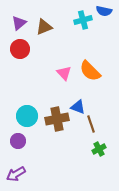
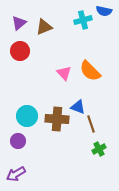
red circle: moved 2 px down
brown cross: rotated 15 degrees clockwise
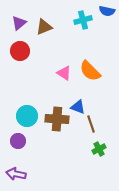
blue semicircle: moved 3 px right
pink triangle: rotated 14 degrees counterclockwise
purple arrow: rotated 42 degrees clockwise
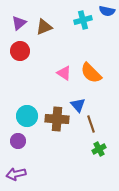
orange semicircle: moved 1 px right, 2 px down
blue triangle: moved 2 px up; rotated 28 degrees clockwise
purple arrow: rotated 24 degrees counterclockwise
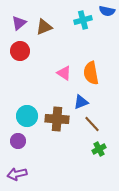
orange semicircle: rotated 35 degrees clockwise
blue triangle: moved 3 px right, 3 px up; rotated 49 degrees clockwise
brown line: moved 1 px right; rotated 24 degrees counterclockwise
purple arrow: moved 1 px right
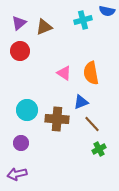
cyan circle: moved 6 px up
purple circle: moved 3 px right, 2 px down
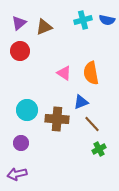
blue semicircle: moved 9 px down
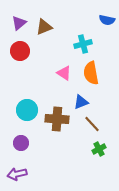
cyan cross: moved 24 px down
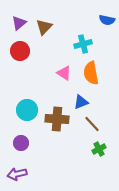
brown triangle: rotated 24 degrees counterclockwise
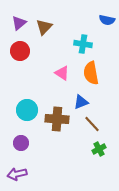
cyan cross: rotated 24 degrees clockwise
pink triangle: moved 2 px left
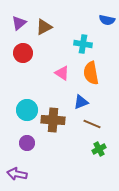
brown triangle: rotated 18 degrees clockwise
red circle: moved 3 px right, 2 px down
brown cross: moved 4 px left, 1 px down
brown line: rotated 24 degrees counterclockwise
purple circle: moved 6 px right
purple arrow: rotated 24 degrees clockwise
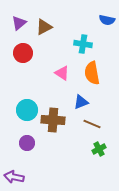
orange semicircle: moved 1 px right
purple arrow: moved 3 px left, 3 px down
